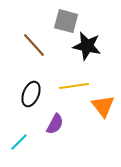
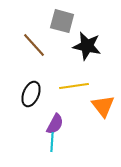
gray square: moved 4 px left
cyan line: moved 33 px right; rotated 42 degrees counterclockwise
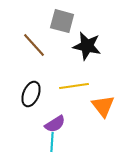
purple semicircle: rotated 30 degrees clockwise
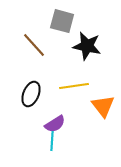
cyan line: moved 1 px up
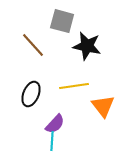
brown line: moved 1 px left
purple semicircle: rotated 15 degrees counterclockwise
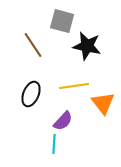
brown line: rotated 8 degrees clockwise
orange triangle: moved 3 px up
purple semicircle: moved 8 px right, 3 px up
cyan line: moved 2 px right, 3 px down
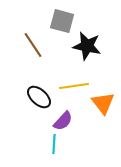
black ellipse: moved 8 px right, 3 px down; rotated 70 degrees counterclockwise
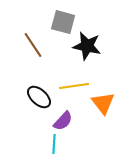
gray square: moved 1 px right, 1 px down
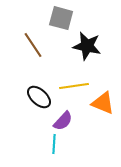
gray square: moved 2 px left, 4 px up
orange triangle: rotated 30 degrees counterclockwise
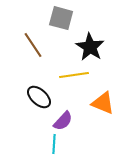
black star: moved 3 px right, 1 px down; rotated 20 degrees clockwise
yellow line: moved 11 px up
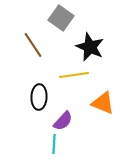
gray square: rotated 20 degrees clockwise
black star: rotated 8 degrees counterclockwise
black ellipse: rotated 50 degrees clockwise
